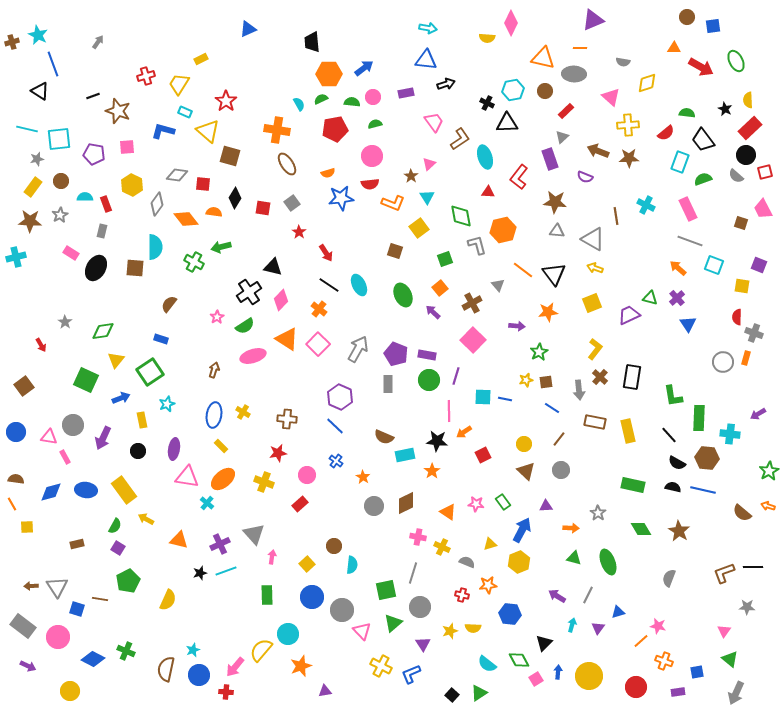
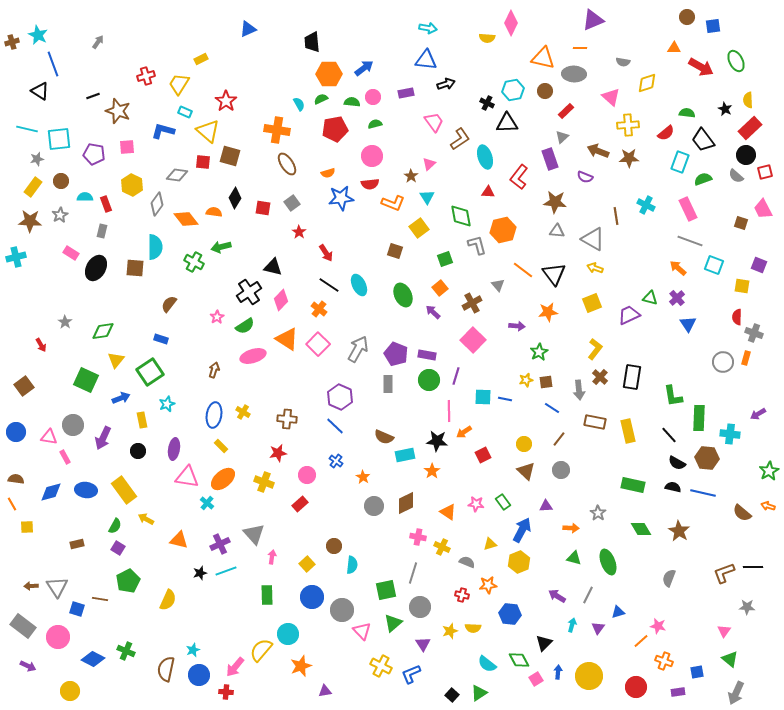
red square at (203, 184): moved 22 px up
blue line at (703, 490): moved 3 px down
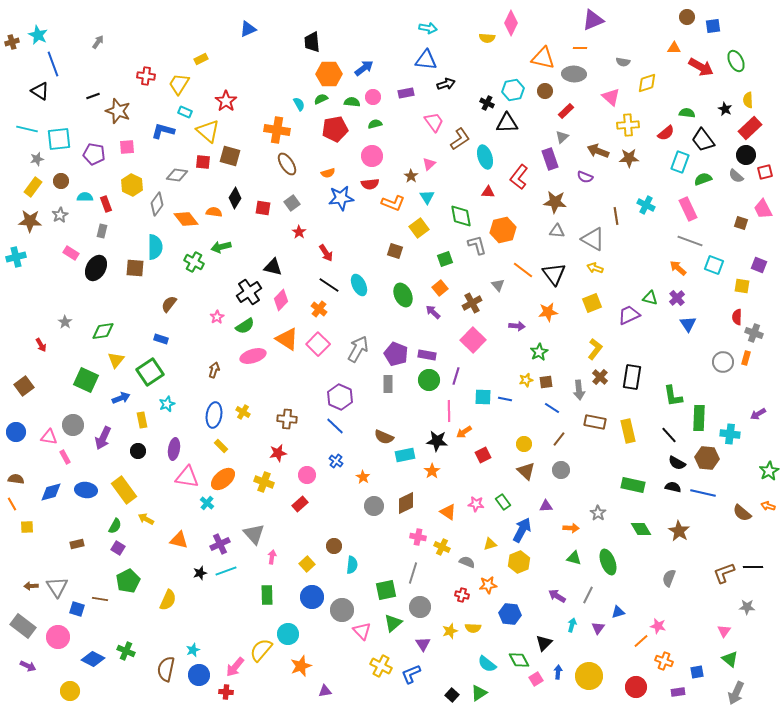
red cross at (146, 76): rotated 24 degrees clockwise
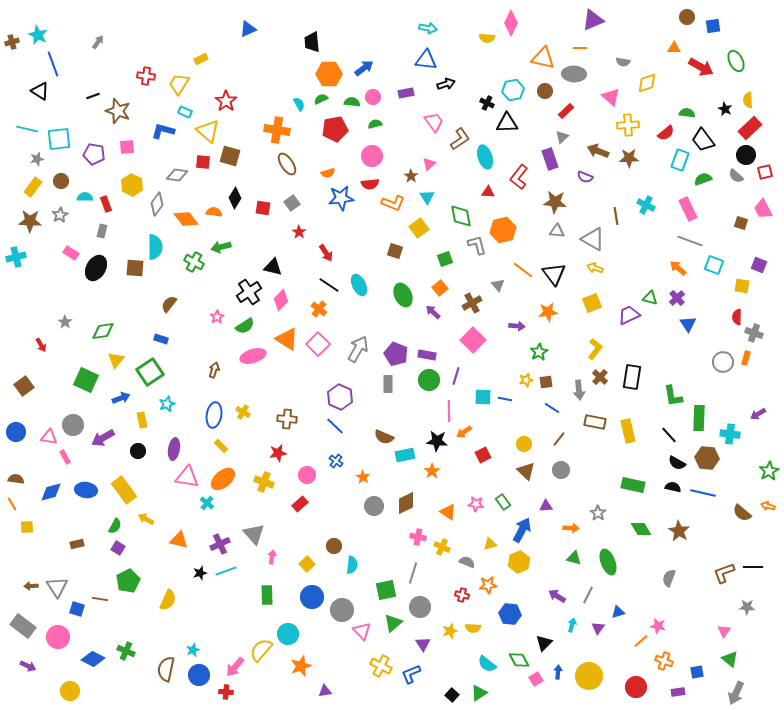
cyan rectangle at (680, 162): moved 2 px up
purple arrow at (103, 438): rotated 35 degrees clockwise
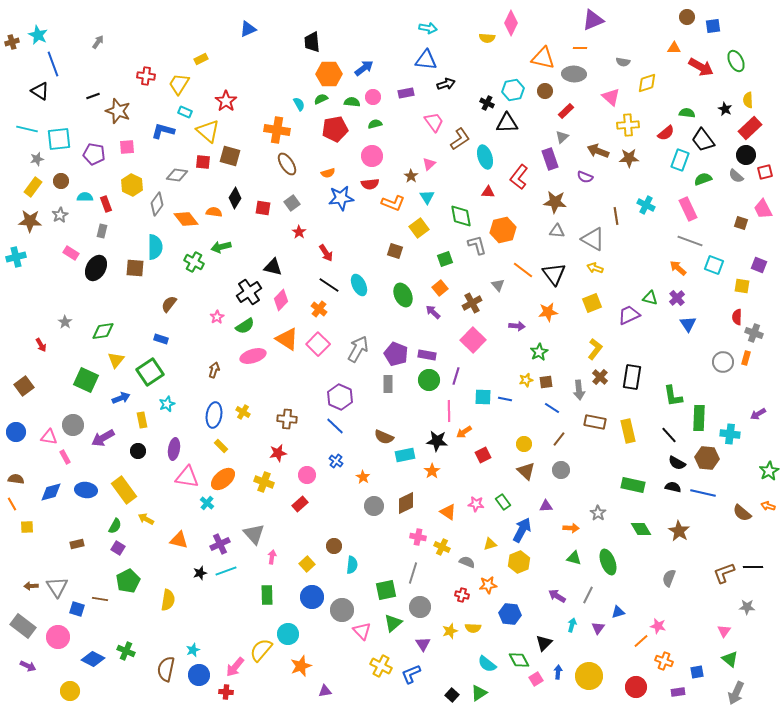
yellow semicircle at (168, 600): rotated 15 degrees counterclockwise
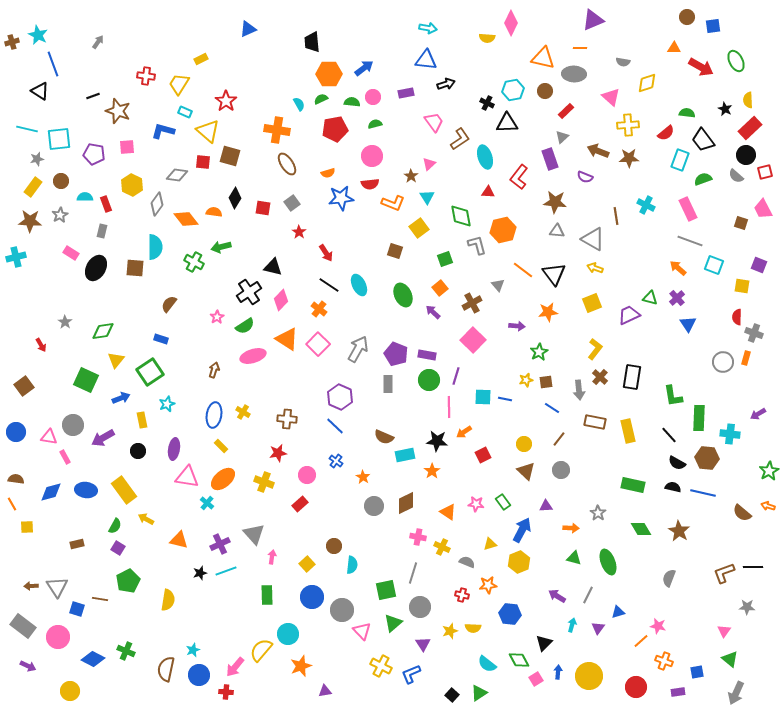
pink line at (449, 411): moved 4 px up
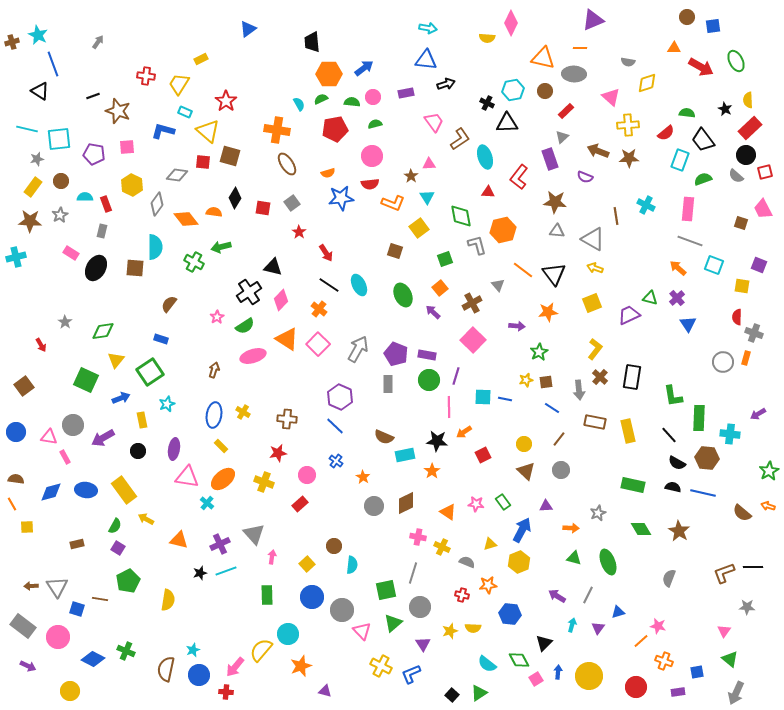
blue triangle at (248, 29): rotated 12 degrees counterclockwise
gray semicircle at (623, 62): moved 5 px right
pink triangle at (429, 164): rotated 40 degrees clockwise
pink rectangle at (688, 209): rotated 30 degrees clockwise
gray star at (598, 513): rotated 14 degrees clockwise
purple triangle at (325, 691): rotated 24 degrees clockwise
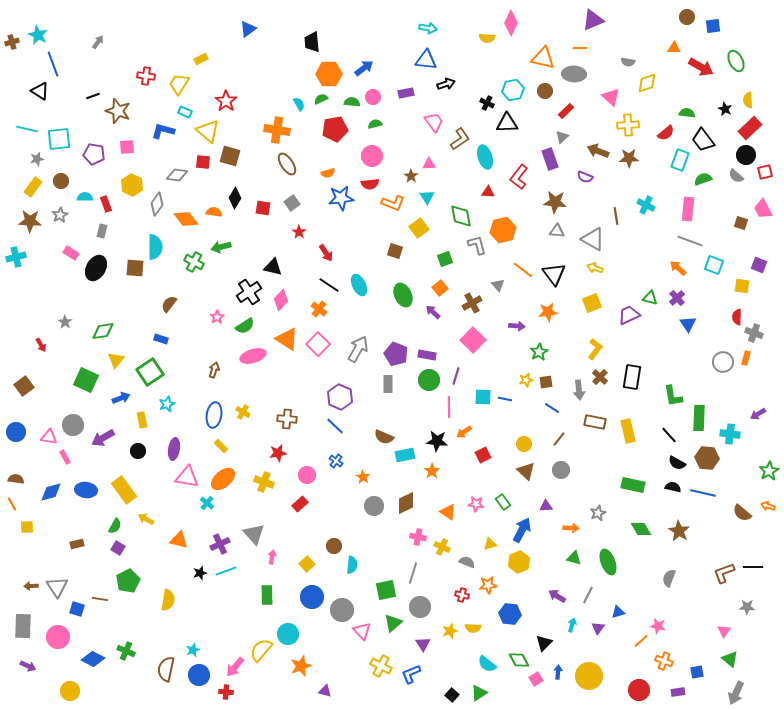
gray rectangle at (23, 626): rotated 55 degrees clockwise
red circle at (636, 687): moved 3 px right, 3 px down
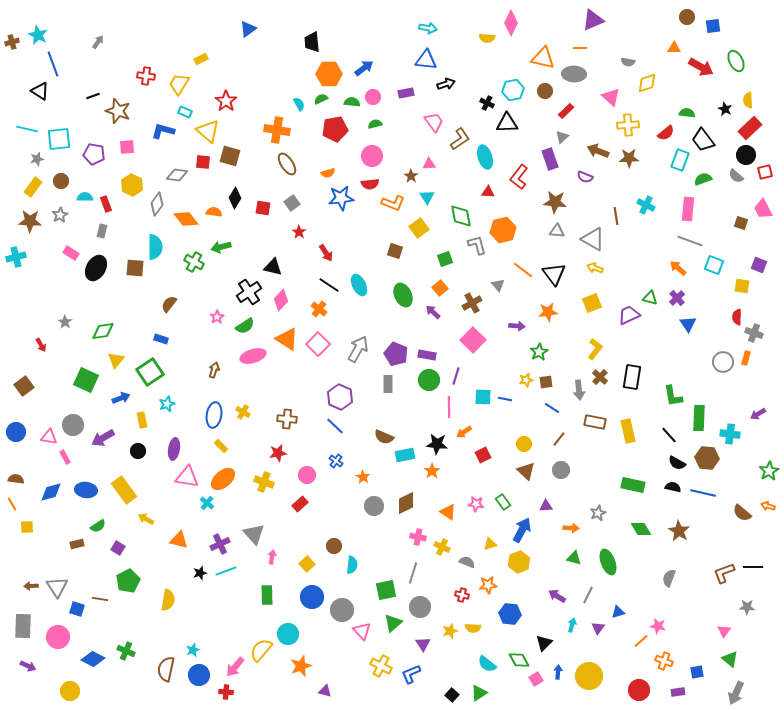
black star at (437, 441): moved 3 px down
green semicircle at (115, 526): moved 17 px left; rotated 28 degrees clockwise
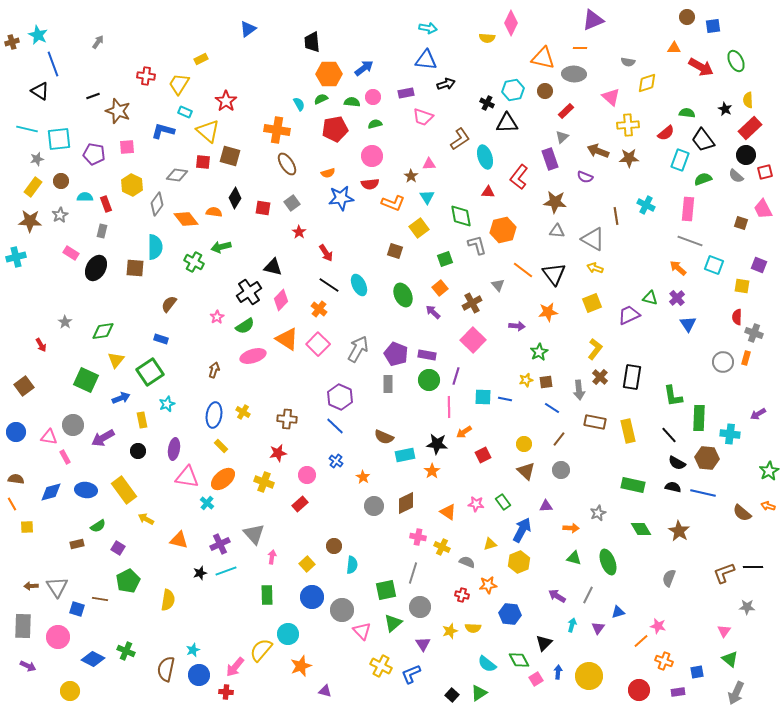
pink trapezoid at (434, 122): moved 11 px left, 5 px up; rotated 145 degrees clockwise
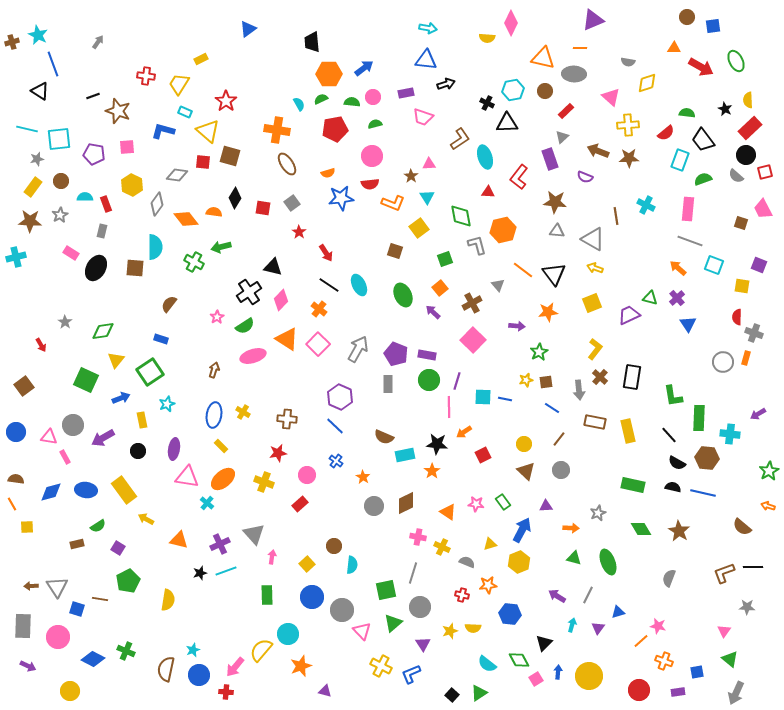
purple line at (456, 376): moved 1 px right, 5 px down
brown semicircle at (742, 513): moved 14 px down
